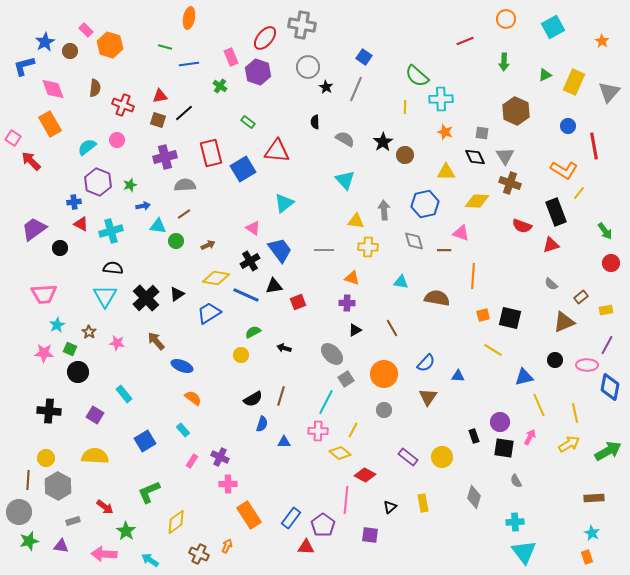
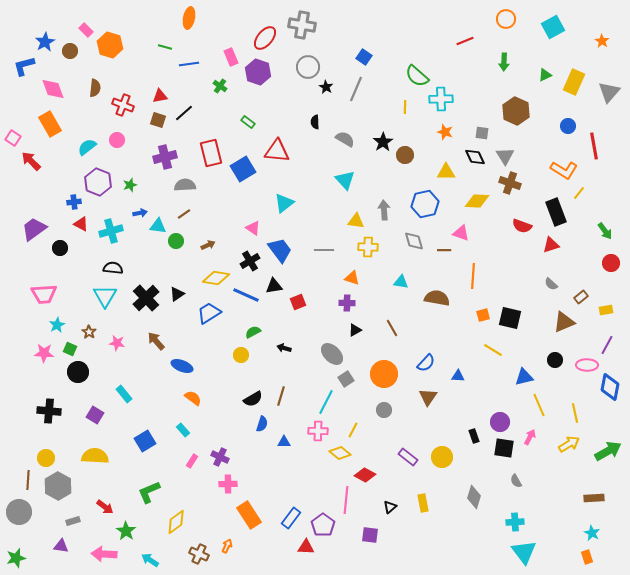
blue arrow at (143, 206): moved 3 px left, 7 px down
green star at (29, 541): moved 13 px left, 17 px down
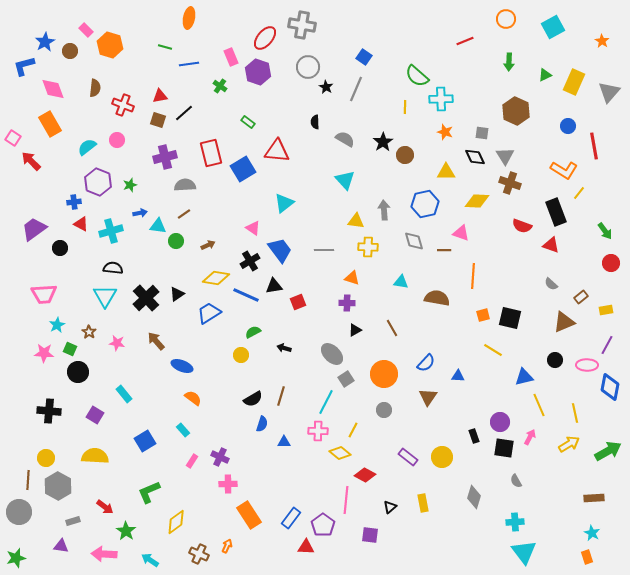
green arrow at (504, 62): moved 5 px right
red triangle at (551, 245): rotated 36 degrees clockwise
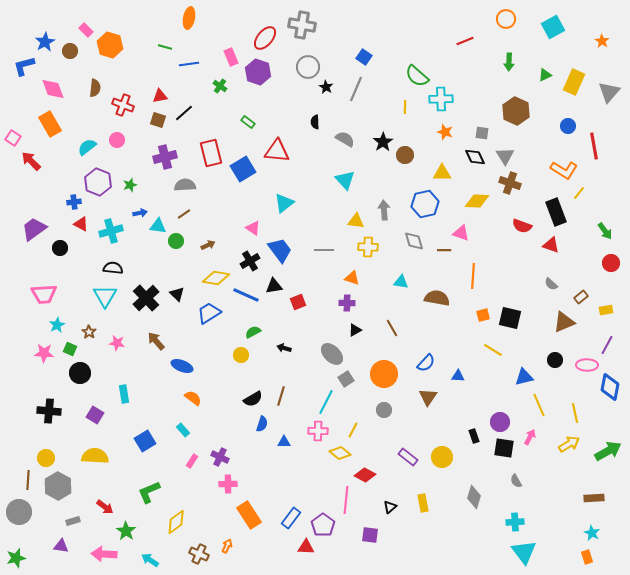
yellow triangle at (446, 172): moved 4 px left, 1 px down
black triangle at (177, 294): rotated 42 degrees counterclockwise
black circle at (78, 372): moved 2 px right, 1 px down
cyan rectangle at (124, 394): rotated 30 degrees clockwise
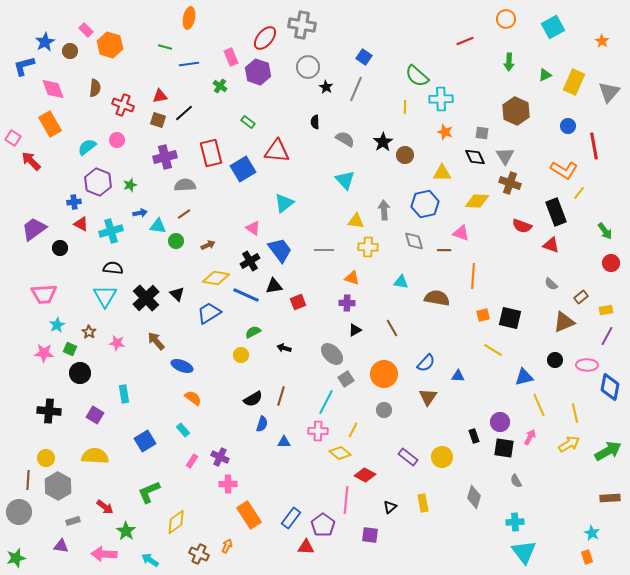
purple line at (607, 345): moved 9 px up
brown rectangle at (594, 498): moved 16 px right
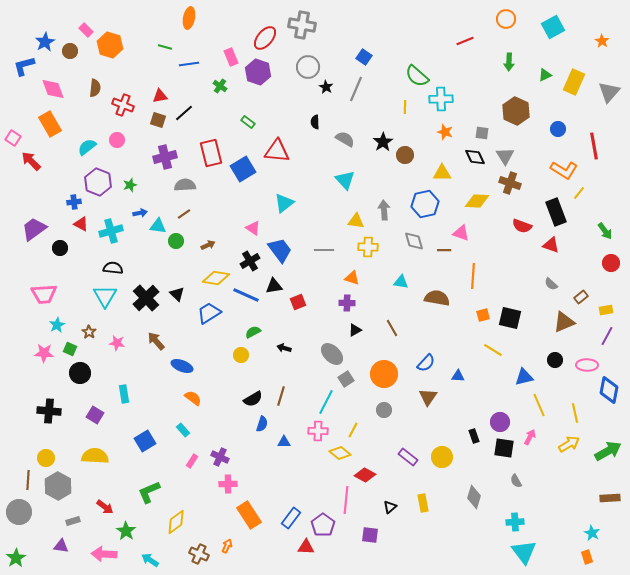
blue circle at (568, 126): moved 10 px left, 3 px down
blue diamond at (610, 387): moved 1 px left, 3 px down
green star at (16, 558): rotated 18 degrees counterclockwise
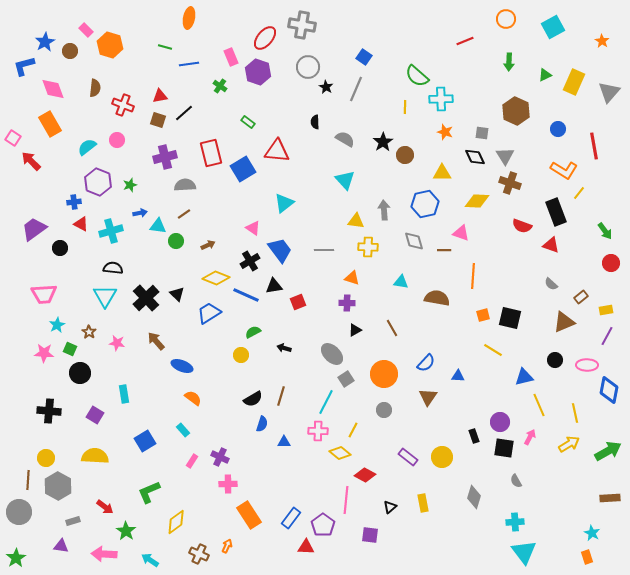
yellow diamond at (216, 278): rotated 12 degrees clockwise
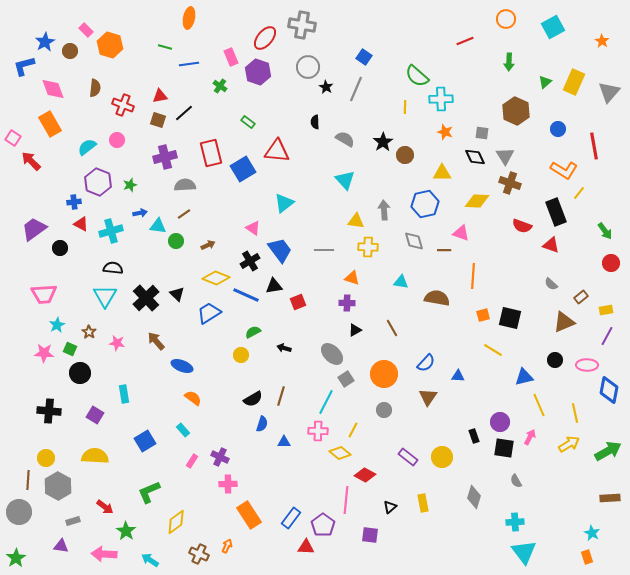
green triangle at (545, 75): moved 7 px down; rotated 16 degrees counterclockwise
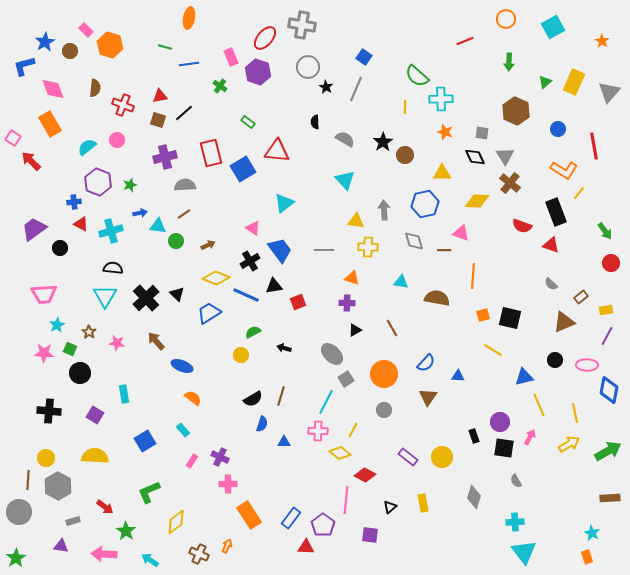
brown cross at (510, 183): rotated 20 degrees clockwise
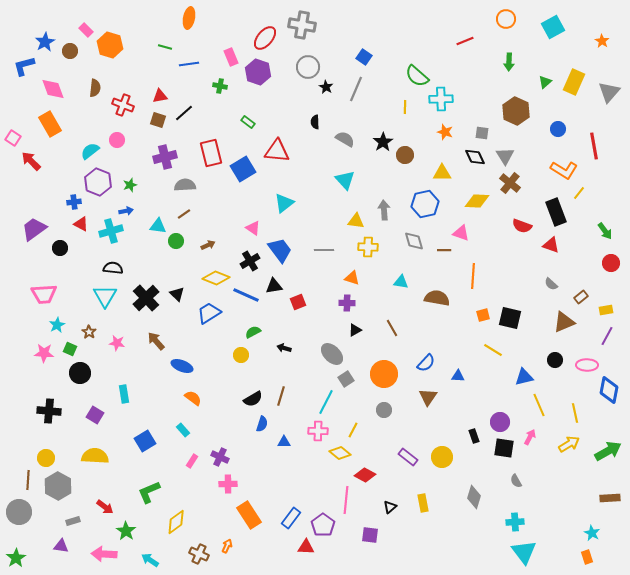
green cross at (220, 86): rotated 24 degrees counterclockwise
cyan semicircle at (87, 147): moved 3 px right, 4 px down
blue arrow at (140, 213): moved 14 px left, 2 px up
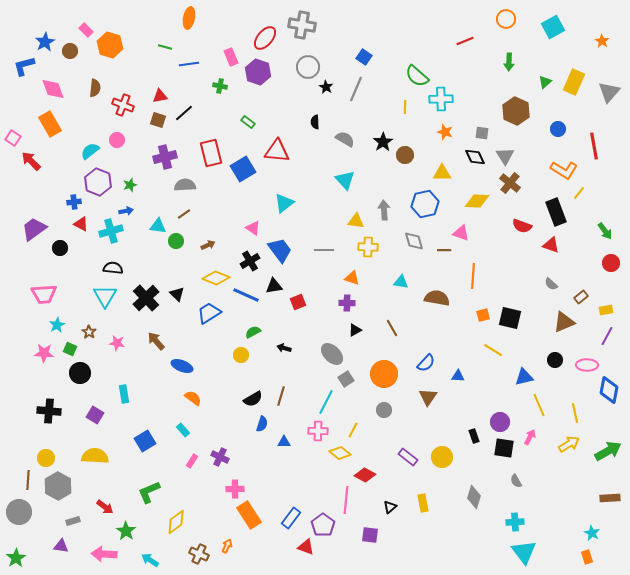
pink cross at (228, 484): moved 7 px right, 5 px down
red triangle at (306, 547): rotated 18 degrees clockwise
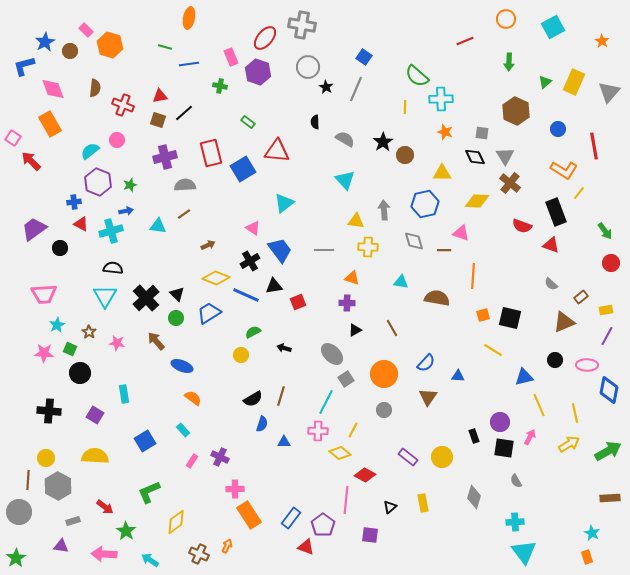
green circle at (176, 241): moved 77 px down
